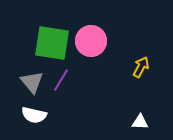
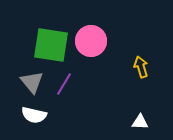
green square: moved 1 px left, 2 px down
yellow arrow: rotated 45 degrees counterclockwise
purple line: moved 3 px right, 4 px down
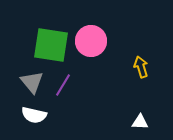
purple line: moved 1 px left, 1 px down
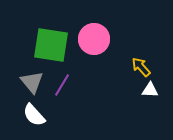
pink circle: moved 3 px right, 2 px up
yellow arrow: rotated 25 degrees counterclockwise
purple line: moved 1 px left
white semicircle: rotated 35 degrees clockwise
white triangle: moved 10 px right, 32 px up
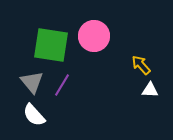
pink circle: moved 3 px up
yellow arrow: moved 2 px up
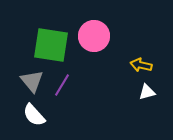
yellow arrow: rotated 35 degrees counterclockwise
gray triangle: moved 1 px up
white triangle: moved 3 px left, 2 px down; rotated 18 degrees counterclockwise
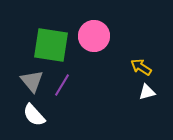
yellow arrow: moved 2 px down; rotated 20 degrees clockwise
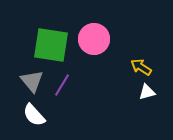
pink circle: moved 3 px down
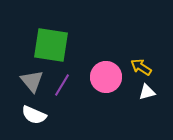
pink circle: moved 12 px right, 38 px down
white semicircle: rotated 25 degrees counterclockwise
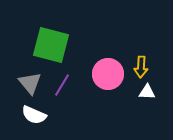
green square: rotated 6 degrees clockwise
yellow arrow: rotated 120 degrees counterclockwise
pink circle: moved 2 px right, 3 px up
gray triangle: moved 2 px left, 2 px down
white triangle: rotated 18 degrees clockwise
